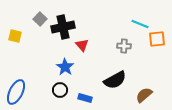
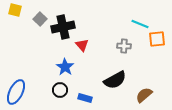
yellow square: moved 26 px up
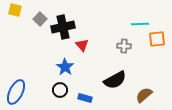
cyan line: rotated 24 degrees counterclockwise
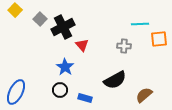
yellow square: rotated 32 degrees clockwise
black cross: rotated 15 degrees counterclockwise
orange square: moved 2 px right
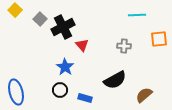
cyan line: moved 3 px left, 9 px up
blue ellipse: rotated 40 degrees counterclockwise
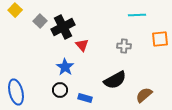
gray square: moved 2 px down
orange square: moved 1 px right
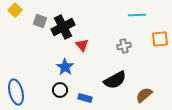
gray square: rotated 24 degrees counterclockwise
gray cross: rotated 16 degrees counterclockwise
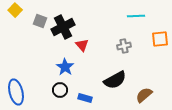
cyan line: moved 1 px left, 1 px down
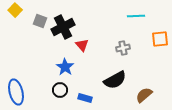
gray cross: moved 1 px left, 2 px down
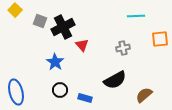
blue star: moved 10 px left, 5 px up
